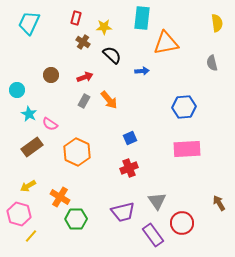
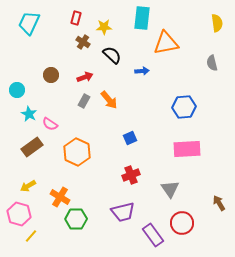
red cross: moved 2 px right, 7 px down
gray triangle: moved 13 px right, 12 px up
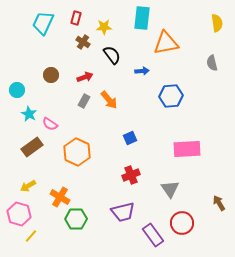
cyan trapezoid: moved 14 px right
black semicircle: rotated 12 degrees clockwise
blue hexagon: moved 13 px left, 11 px up
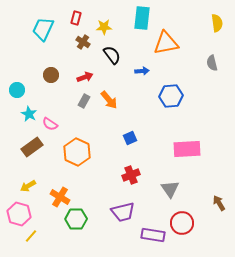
cyan trapezoid: moved 6 px down
purple rectangle: rotated 45 degrees counterclockwise
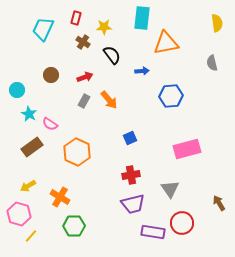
pink rectangle: rotated 12 degrees counterclockwise
red cross: rotated 12 degrees clockwise
purple trapezoid: moved 10 px right, 8 px up
green hexagon: moved 2 px left, 7 px down
purple rectangle: moved 3 px up
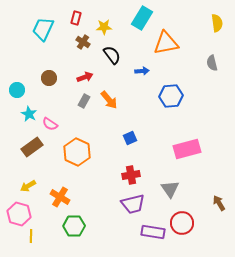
cyan rectangle: rotated 25 degrees clockwise
brown circle: moved 2 px left, 3 px down
yellow line: rotated 40 degrees counterclockwise
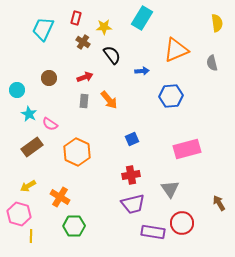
orange triangle: moved 10 px right, 7 px down; rotated 12 degrees counterclockwise
gray rectangle: rotated 24 degrees counterclockwise
blue square: moved 2 px right, 1 px down
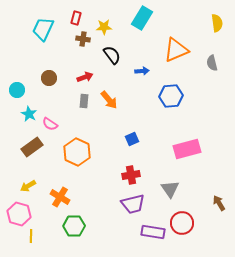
brown cross: moved 3 px up; rotated 24 degrees counterclockwise
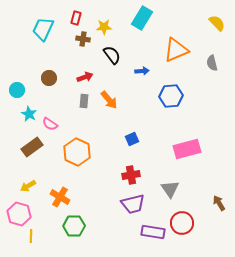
yellow semicircle: rotated 36 degrees counterclockwise
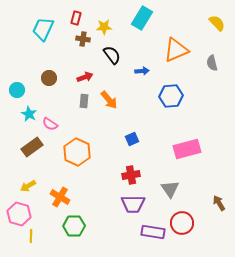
purple trapezoid: rotated 15 degrees clockwise
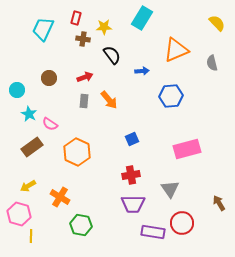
green hexagon: moved 7 px right, 1 px up; rotated 10 degrees clockwise
